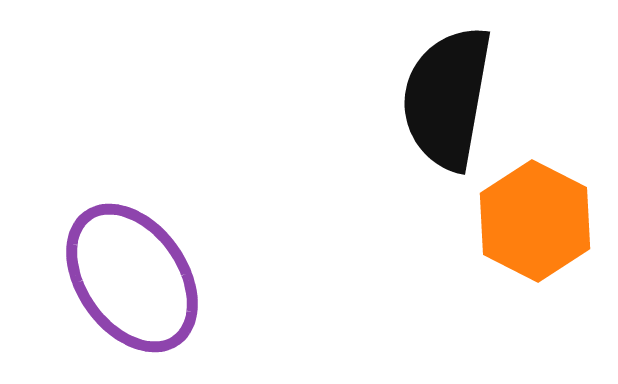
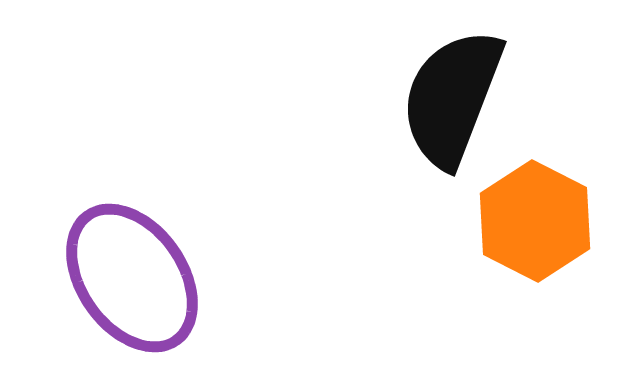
black semicircle: moved 5 px right; rotated 11 degrees clockwise
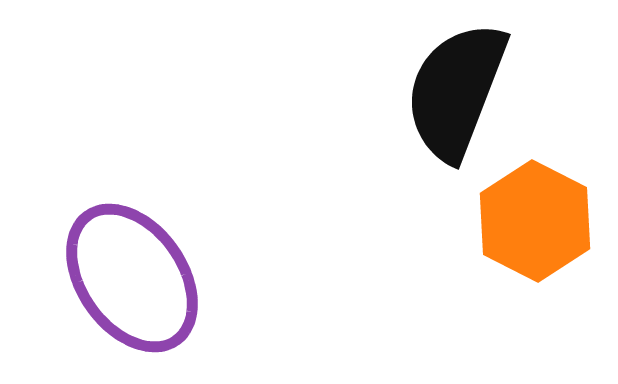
black semicircle: moved 4 px right, 7 px up
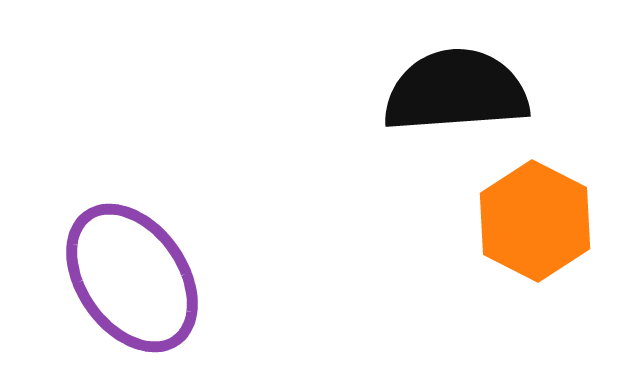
black semicircle: rotated 65 degrees clockwise
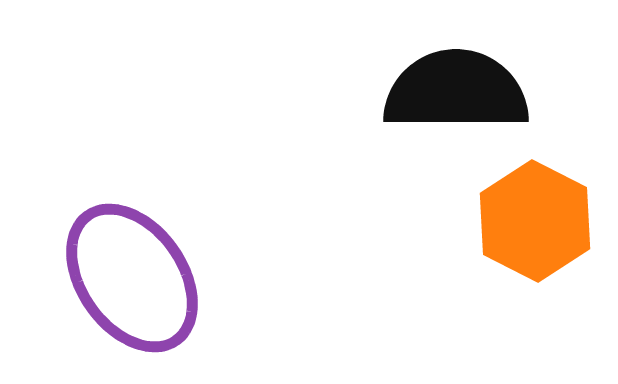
black semicircle: rotated 4 degrees clockwise
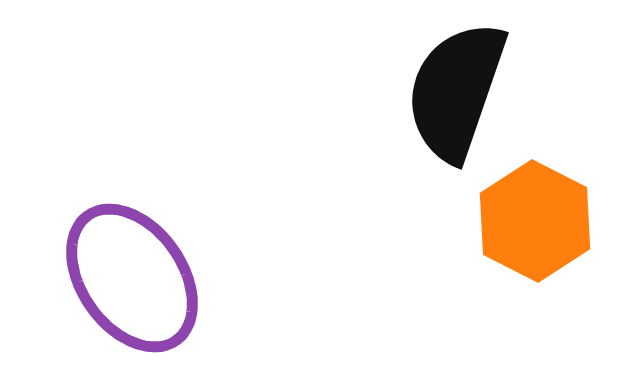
black semicircle: rotated 71 degrees counterclockwise
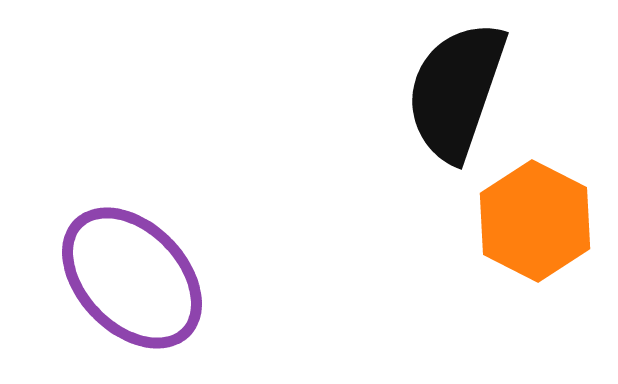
purple ellipse: rotated 9 degrees counterclockwise
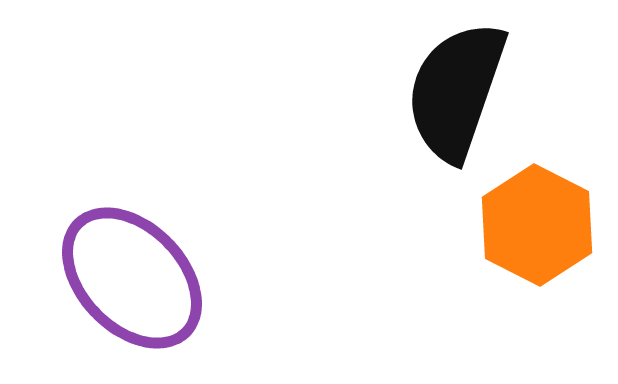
orange hexagon: moved 2 px right, 4 px down
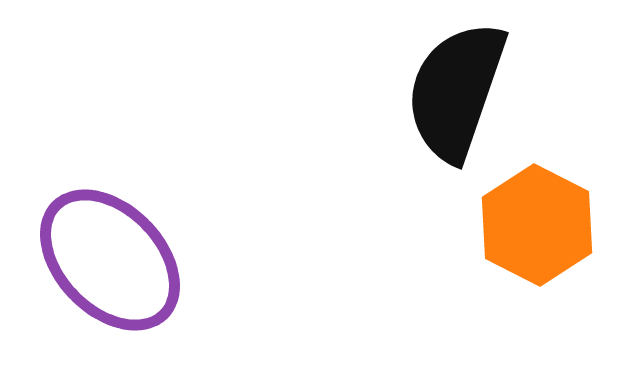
purple ellipse: moved 22 px left, 18 px up
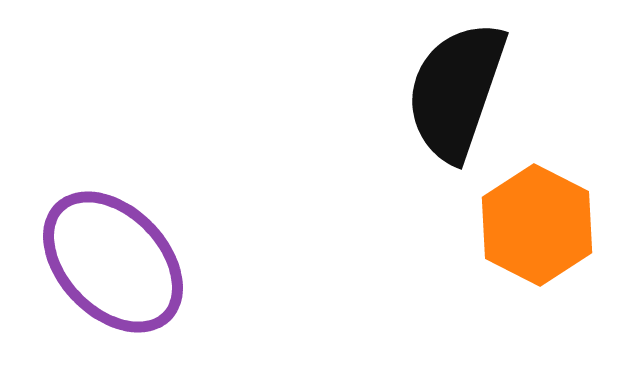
purple ellipse: moved 3 px right, 2 px down
